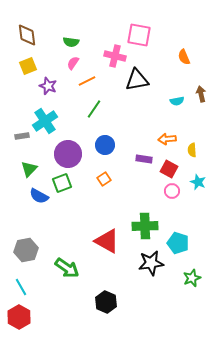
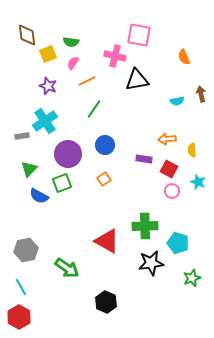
yellow square: moved 20 px right, 12 px up
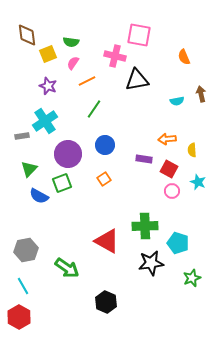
cyan line: moved 2 px right, 1 px up
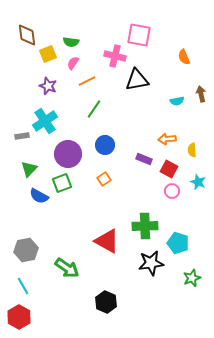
purple rectangle: rotated 14 degrees clockwise
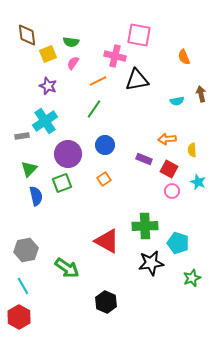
orange line: moved 11 px right
blue semicircle: moved 3 px left; rotated 132 degrees counterclockwise
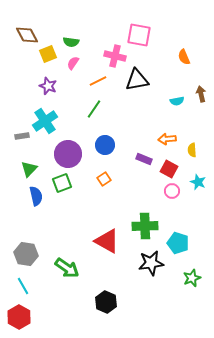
brown diamond: rotated 20 degrees counterclockwise
gray hexagon: moved 4 px down; rotated 20 degrees clockwise
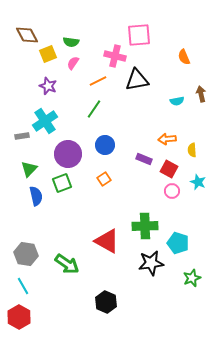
pink square: rotated 15 degrees counterclockwise
green arrow: moved 4 px up
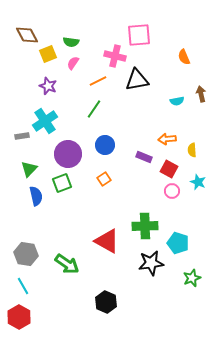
purple rectangle: moved 2 px up
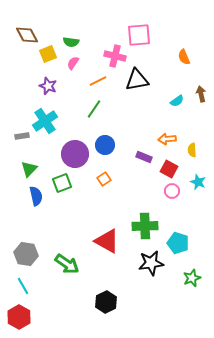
cyan semicircle: rotated 24 degrees counterclockwise
purple circle: moved 7 px right
black hexagon: rotated 10 degrees clockwise
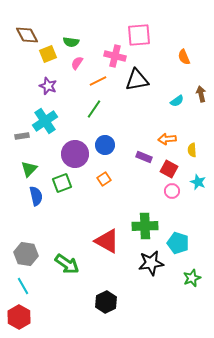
pink semicircle: moved 4 px right
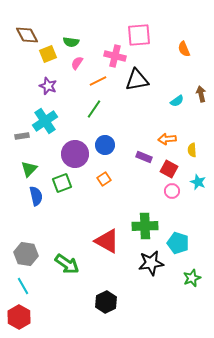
orange semicircle: moved 8 px up
